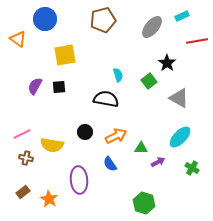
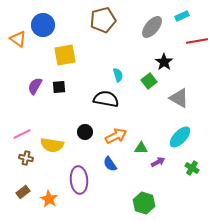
blue circle: moved 2 px left, 6 px down
black star: moved 3 px left, 1 px up
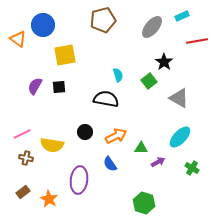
purple ellipse: rotated 12 degrees clockwise
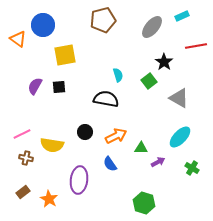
red line: moved 1 px left, 5 px down
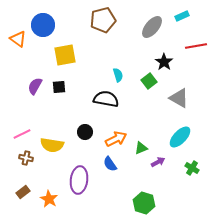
orange arrow: moved 3 px down
green triangle: rotated 24 degrees counterclockwise
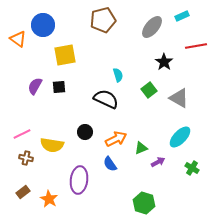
green square: moved 9 px down
black semicircle: rotated 15 degrees clockwise
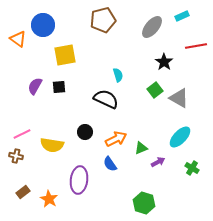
green square: moved 6 px right
brown cross: moved 10 px left, 2 px up
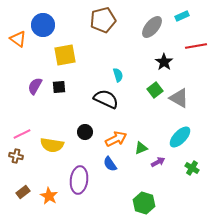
orange star: moved 3 px up
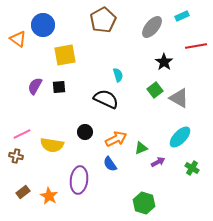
brown pentagon: rotated 15 degrees counterclockwise
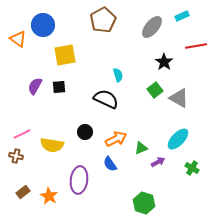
cyan ellipse: moved 2 px left, 2 px down
